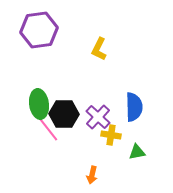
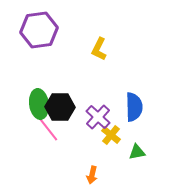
black hexagon: moved 4 px left, 7 px up
yellow cross: rotated 30 degrees clockwise
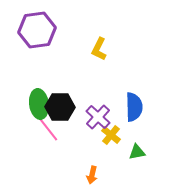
purple hexagon: moved 2 px left
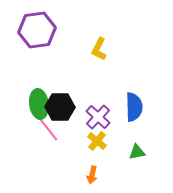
yellow cross: moved 14 px left, 6 px down
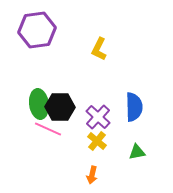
pink line: rotated 28 degrees counterclockwise
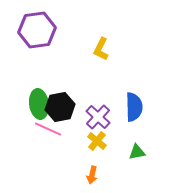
yellow L-shape: moved 2 px right
black hexagon: rotated 12 degrees counterclockwise
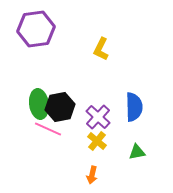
purple hexagon: moved 1 px left, 1 px up
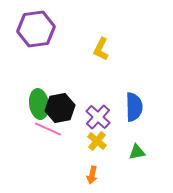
black hexagon: moved 1 px down
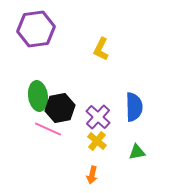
green ellipse: moved 1 px left, 8 px up
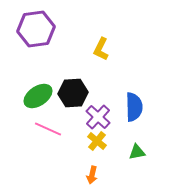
green ellipse: rotated 64 degrees clockwise
black hexagon: moved 13 px right, 15 px up; rotated 8 degrees clockwise
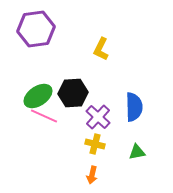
pink line: moved 4 px left, 13 px up
yellow cross: moved 2 px left, 3 px down; rotated 24 degrees counterclockwise
